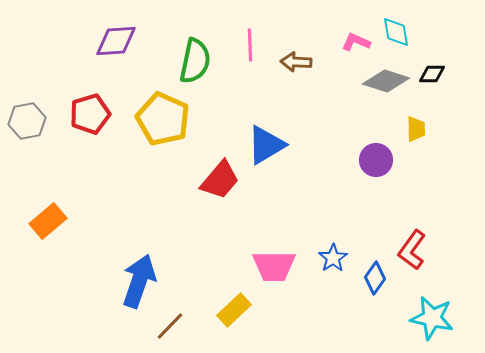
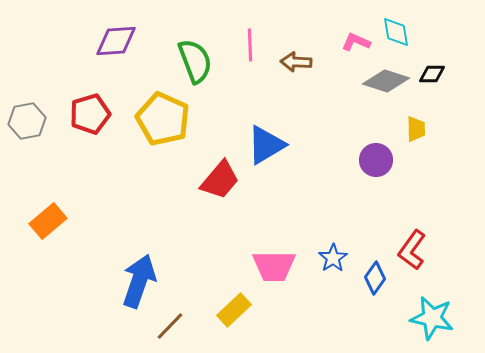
green semicircle: rotated 33 degrees counterclockwise
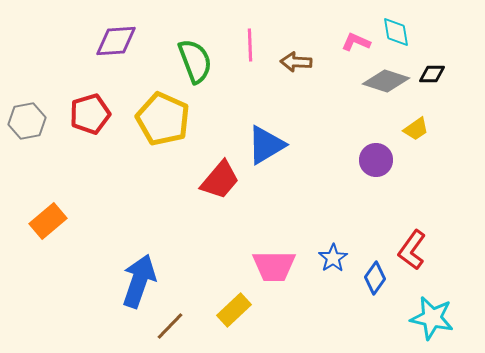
yellow trapezoid: rotated 56 degrees clockwise
